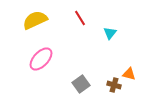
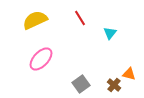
brown cross: rotated 24 degrees clockwise
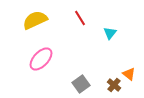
orange triangle: rotated 24 degrees clockwise
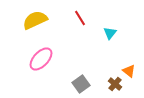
orange triangle: moved 3 px up
brown cross: moved 1 px right, 1 px up
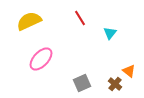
yellow semicircle: moved 6 px left, 1 px down
gray square: moved 1 px right, 1 px up; rotated 12 degrees clockwise
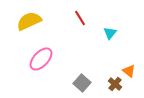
gray square: rotated 24 degrees counterclockwise
